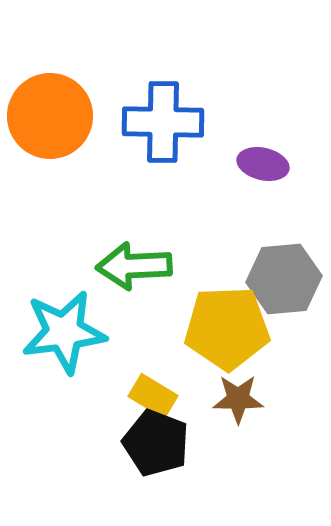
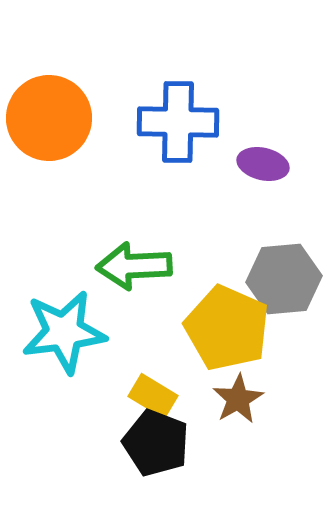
orange circle: moved 1 px left, 2 px down
blue cross: moved 15 px right
yellow pentagon: rotated 26 degrees clockwise
brown star: rotated 30 degrees counterclockwise
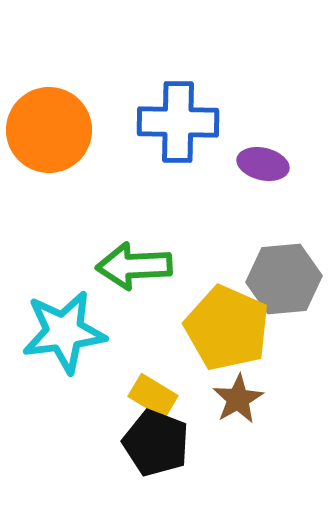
orange circle: moved 12 px down
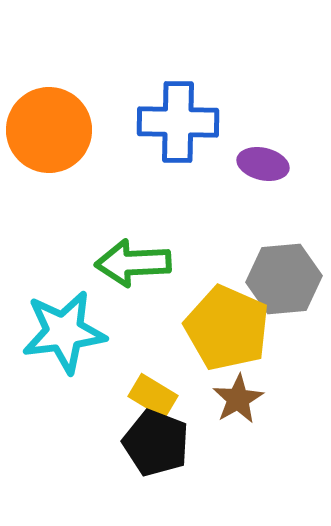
green arrow: moved 1 px left, 3 px up
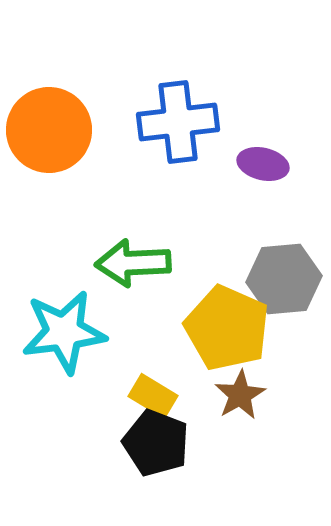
blue cross: rotated 8 degrees counterclockwise
brown star: moved 2 px right, 4 px up
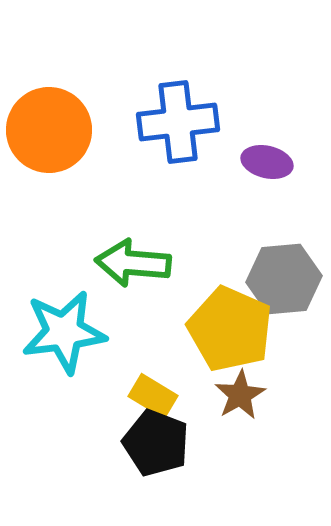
purple ellipse: moved 4 px right, 2 px up
green arrow: rotated 8 degrees clockwise
yellow pentagon: moved 3 px right, 1 px down
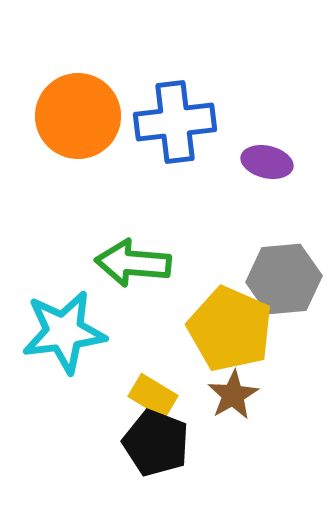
blue cross: moved 3 px left
orange circle: moved 29 px right, 14 px up
brown star: moved 7 px left
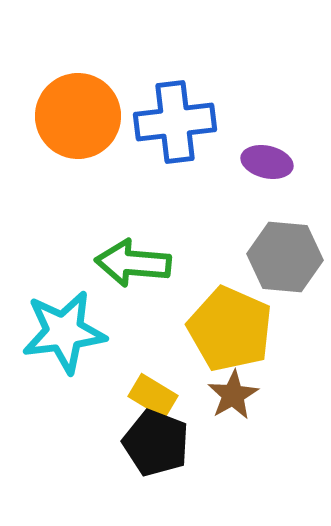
gray hexagon: moved 1 px right, 22 px up; rotated 10 degrees clockwise
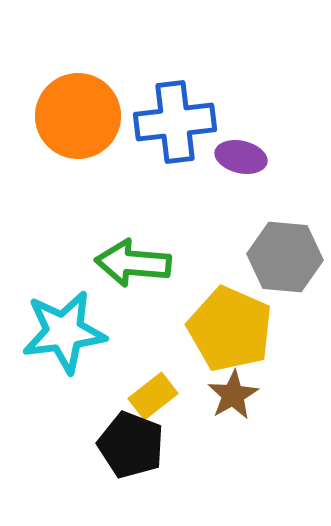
purple ellipse: moved 26 px left, 5 px up
yellow rectangle: rotated 69 degrees counterclockwise
black pentagon: moved 25 px left, 2 px down
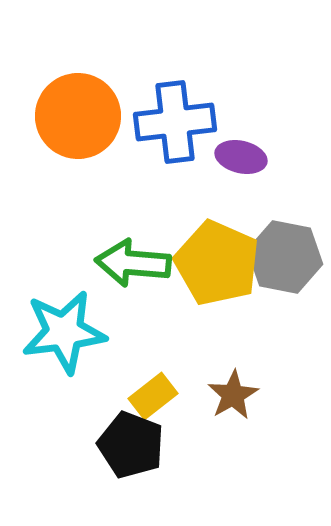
gray hexagon: rotated 6 degrees clockwise
yellow pentagon: moved 13 px left, 66 px up
